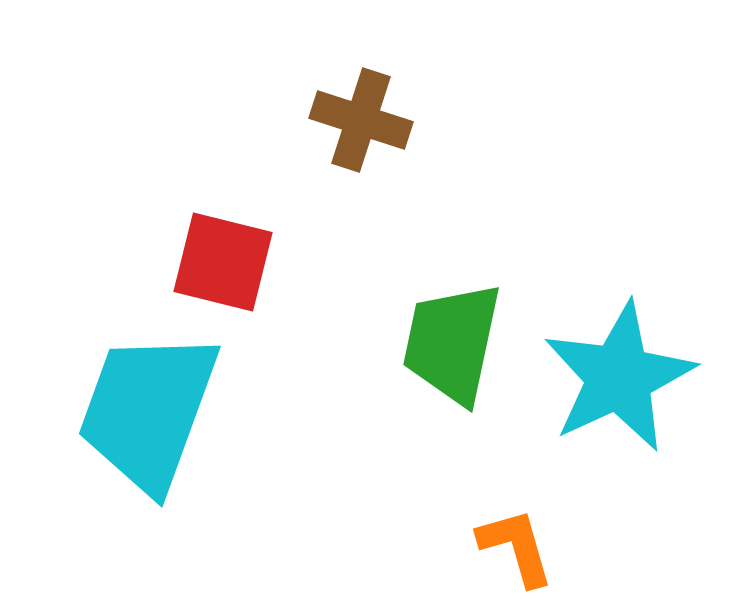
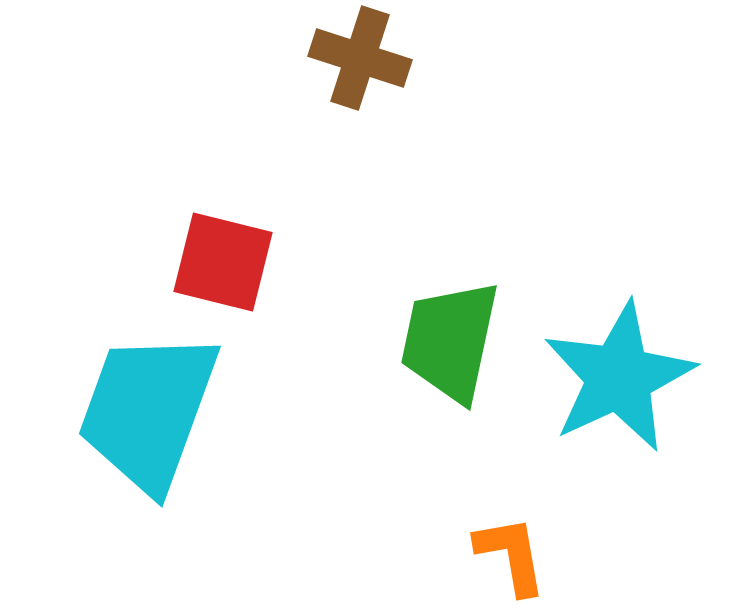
brown cross: moved 1 px left, 62 px up
green trapezoid: moved 2 px left, 2 px up
orange L-shape: moved 5 px left, 8 px down; rotated 6 degrees clockwise
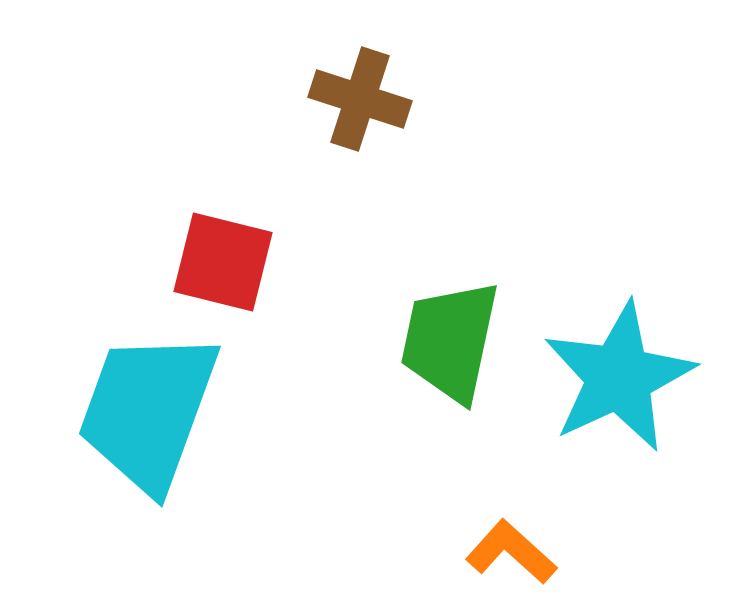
brown cross: moved 41 px down
orange L-shape: moved 3 px up; rotated 38 degrees counterclockwise
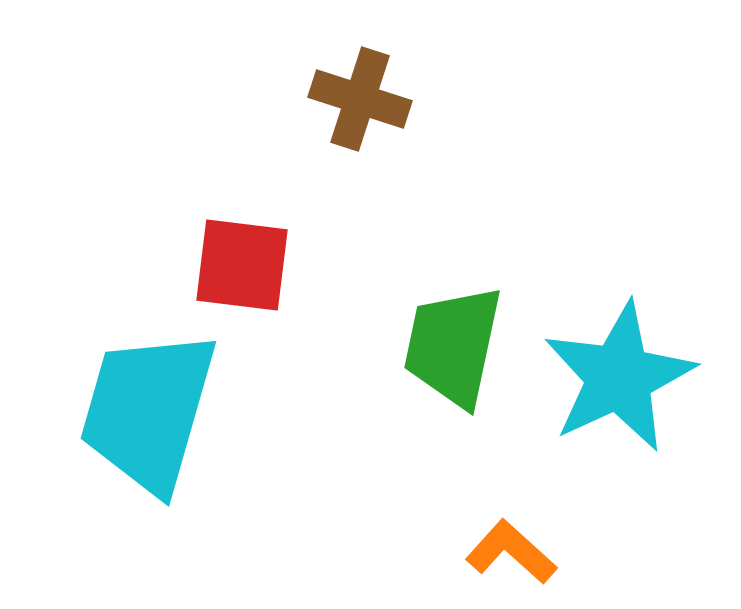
red square: moved 19 px right, 3 px down; rotated 7 degrees counterclockwise
green trapezoid: moved 3 px right, 5 px down
cyan trapezoid: rotated 4 degrees counterclockwise
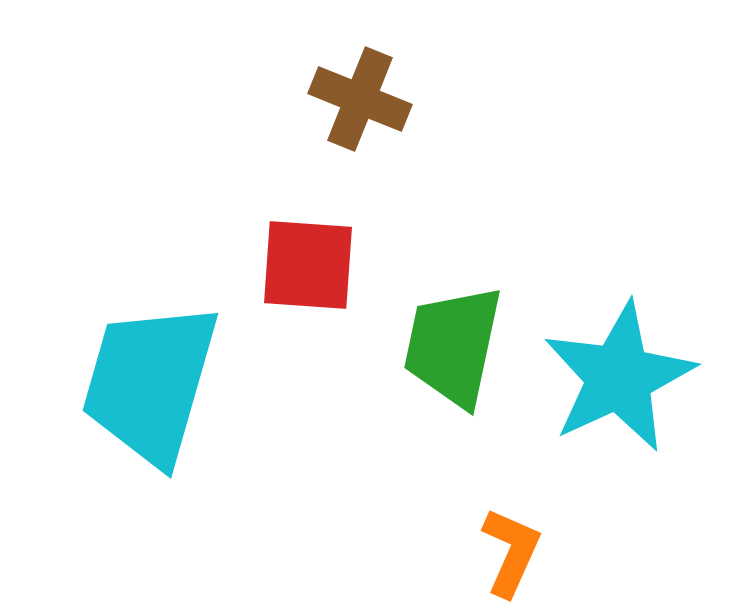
brown cross: rotated 4 degrees clockwise
red square: moved 66 px right; rotated 3 degrees counterclockwise
cyan trapezoid: moved 2 px right, 28 px up
orange L-shape: rotated 72 degrees clockwise
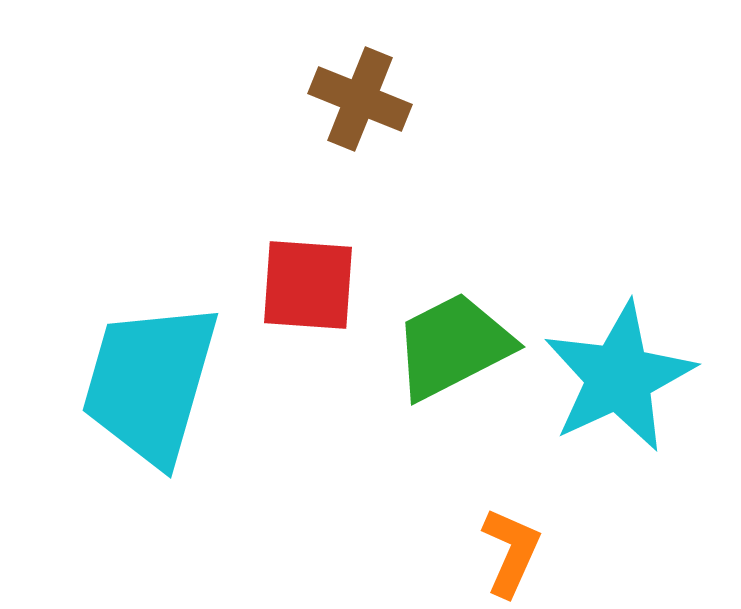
red square: moved 20 px down
green trapezoid: rotated 51 degrees clockwise
